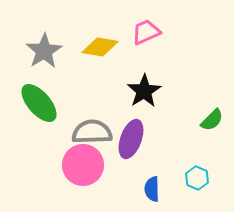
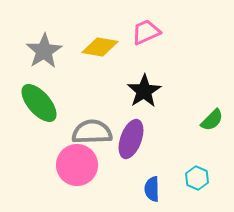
pink circle: moved 6 px left
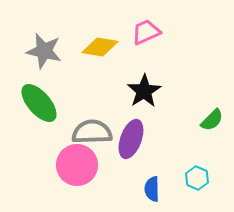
gray star: rotated 27 degrees counterclockwise
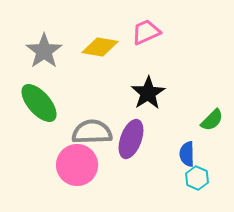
gray star: rotated 24 degrees clockwise
black star: moved 4 px right, 2 px down
blue semicircle: moved 35 px right, 35 px up
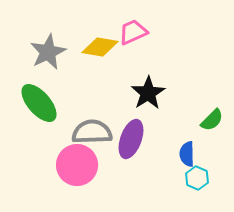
pink trapezoid: moved 13 px left
gray star: moved 4 px right, 1 px down; rotated 9 degrees clockwise
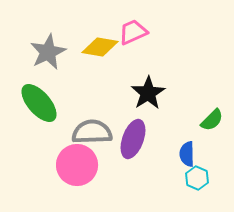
purple ellipse: moved 2 px right
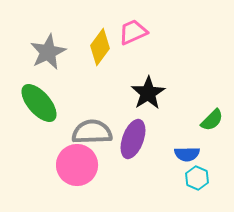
yellow diamond: rotated 63 degrees counterclockwise
blue semicircle: rotated 90 degrees counterclockwise
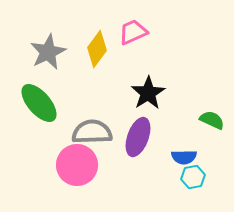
yellow diamond: moved 3 px left, 2 px down
green semicircle: rotated 110 degrees counterclockwise
purple ellipse: moved 5 px right, 2 px up
blue semicircle: moved 3 px left, 3 px down
cyan hexagon: moved 4 px left, 1 px up; rotated 25 degrees clockwise
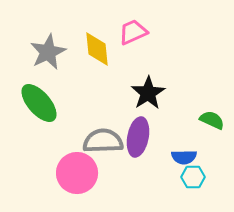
yellow diamond: rotated 42 degrees counterclockwise
gray semicircle: moved 11 px right, 9 px down
purple ellipse: rotated 9 degrees counterclockwise
pink circle: moved 8 px down
cyan hexagon: rotated 10 degrees clockwise
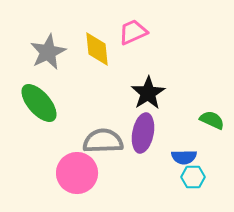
purple ellipse: moved 5 px right, 4 px up
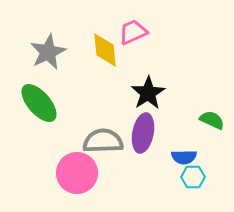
yellow diamond: moved 8 px right, 1 px down
